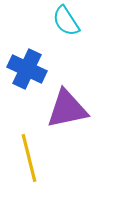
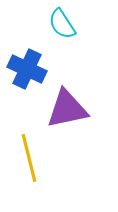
cyan semicircle: moved 4 px left, 3 px down
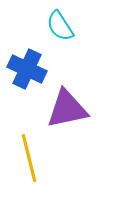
cyan semicircle: moved 2 px left, 2 px down
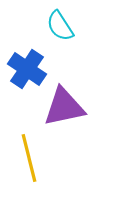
blue cross: rotated 9 degrees clockwise
purple triangle: moved 3 px left, 2 px up
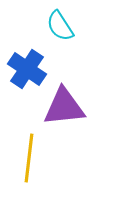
purple triangle: rotated 6 degrees clockwise
yellow line: rotated 21 degrees clockwise
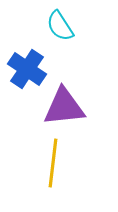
yellow line: moved 24 px right, 5 px down
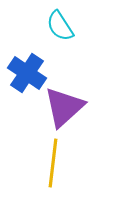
blue cross: moved 4 px down
purple triangle: rotated 36 degrees counterclockwise
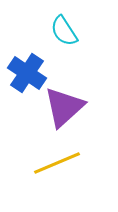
cyan semicircle: moved 4 px right, 5 px down
yellow line: moved 4 px right; rotated 60 degrees clockwise
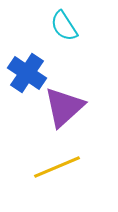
cyan semicircle: moved 5 px up
yellow line: moved 4 px down
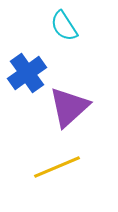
blue cross: rotated 21 degrees clockwise
purple triangle: moved 5 px right
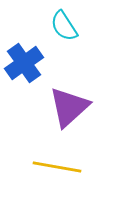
blue cross: moved 3 px left, 10 px up
yellow line: rotated 33 degrees clockwise
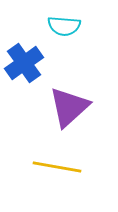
cyan semicircle: rotated 52 degrees counterclockwise
